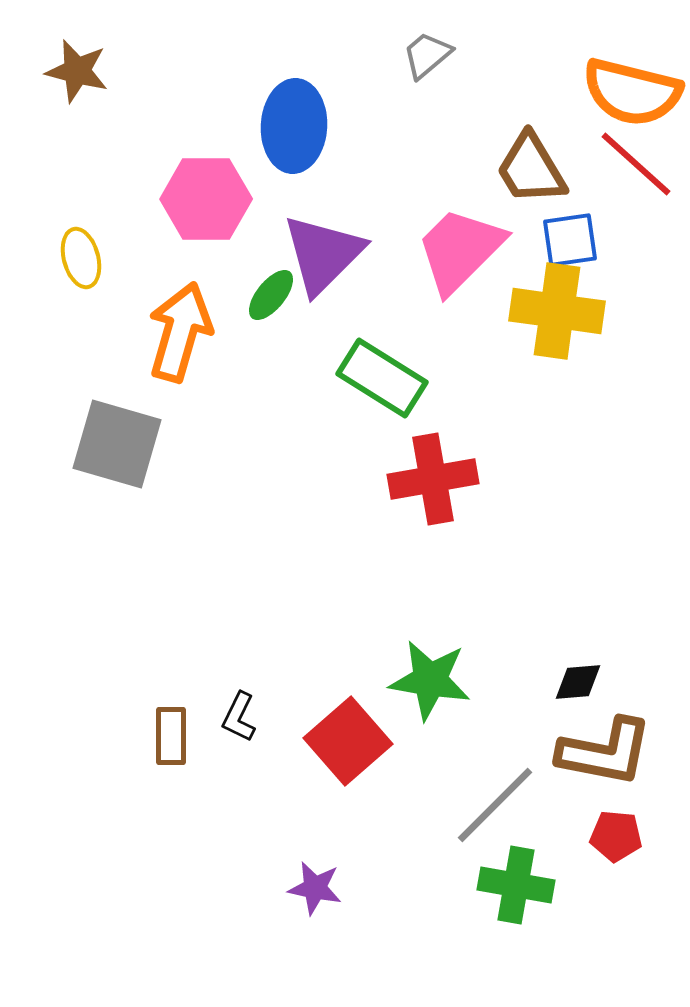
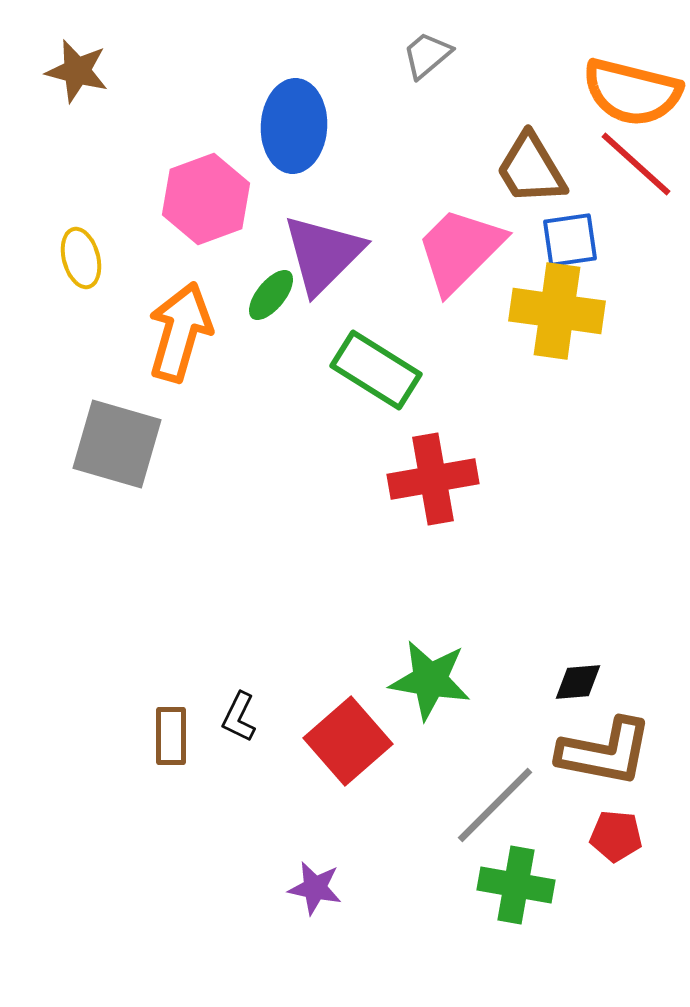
pink hexagon: rotated 20 degrees counterclockwise
green rectangle: moved 6 px left, 8 px up
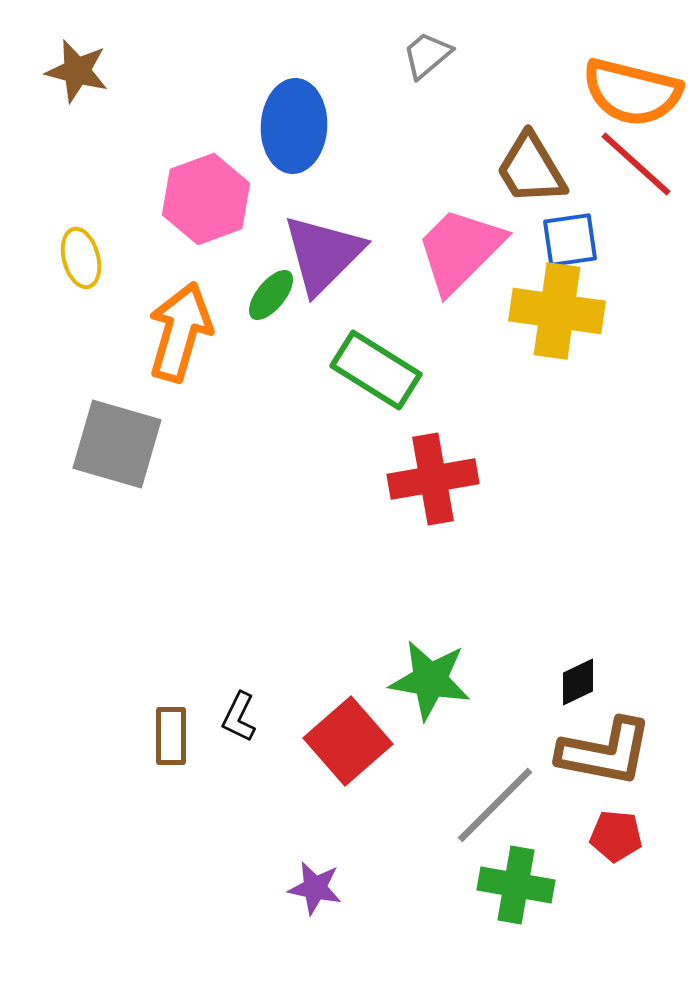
black diamond: rotated 21 degrees counterclockwise
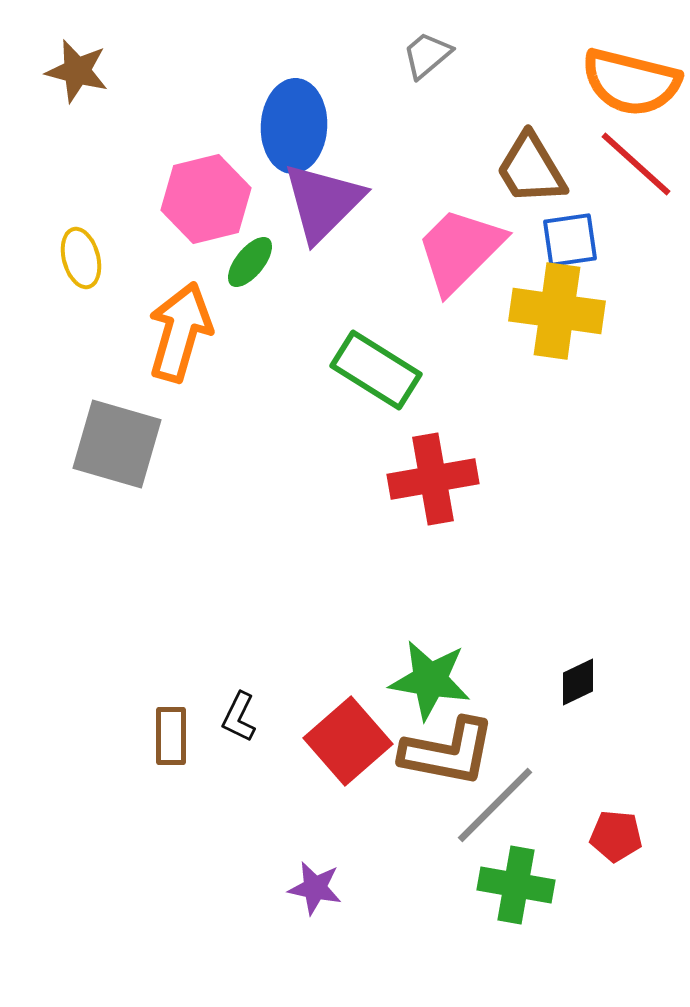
orange semicircle: moved 1 px left, 10 px up
pink hexagon: rotated 6 degrees clockwise
purple triangle: moved 52 px up
green ellipse: moved 21 px left, 33 px up
brown L-shape: moved 157 px left
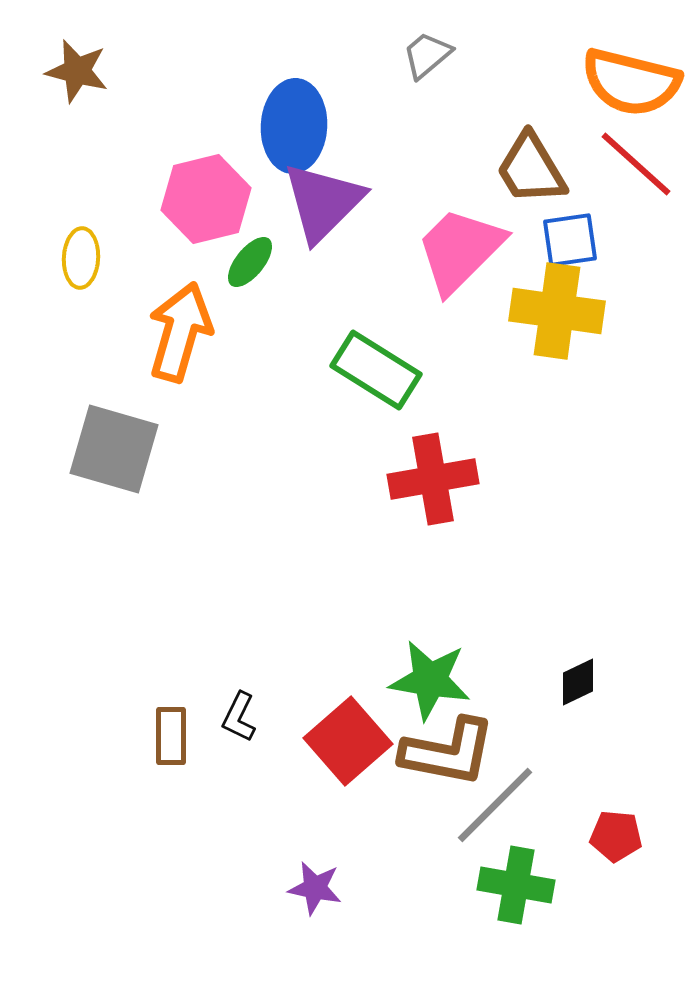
yellow ellipse: rotated 18 degrees clockwise
gray square: moved 3 px left, 5 px down
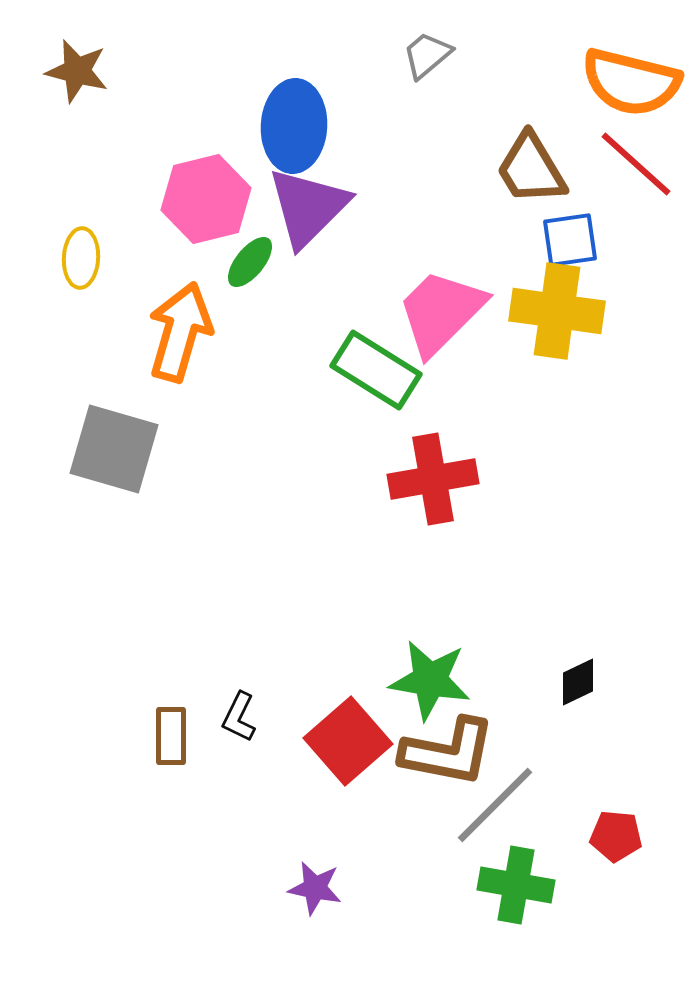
purple triangle: moved 15 px left, 5 px down
pink trapezoid: moved 19 px left, 62 px down
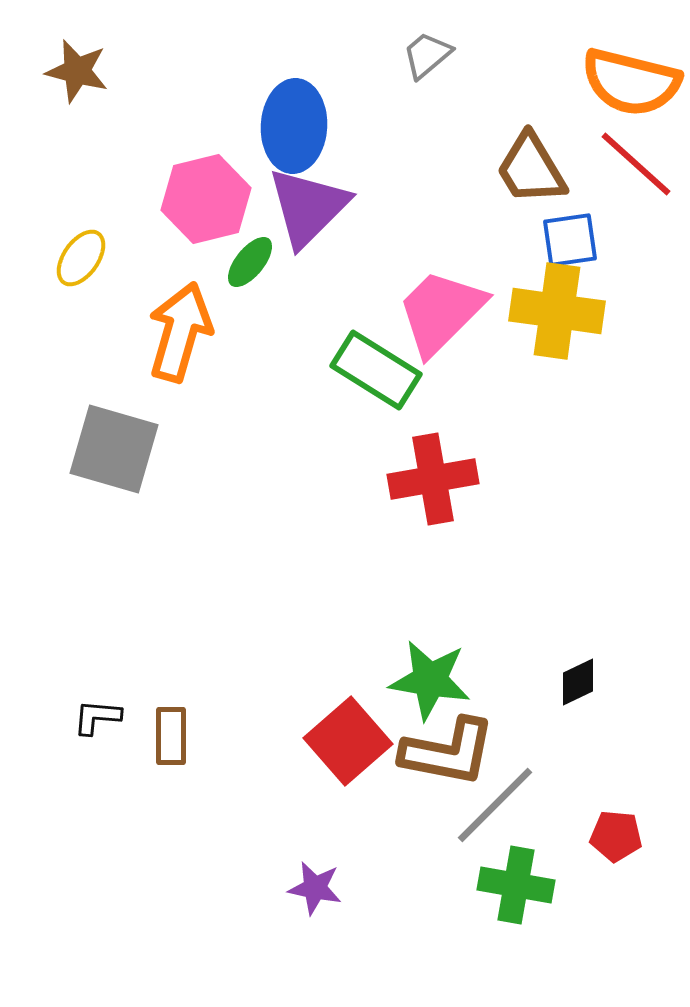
yellow ellipse: rotated 32 degrees clockwise
black L-shape: moved 142 px left; rotated 69 degrees clockwise
